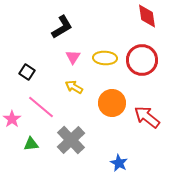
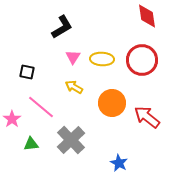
yellow ellipse: moved 3 px left, 1 px down
black square: rotated 21 degrees counterclockwise
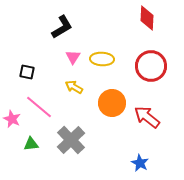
red diamond: moved 2 px down; rotated 10 degrees clockwise
red circle: moved 9 px right, 6 px down
pink line: moved 2 px left
pink star: rotated 12 degrees counterclockwise
blue star: moved 21 px right
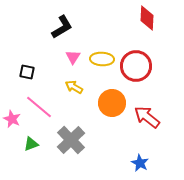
red circle: moved 15 px left
green triangle: rotated 14 degrees counterclockwise
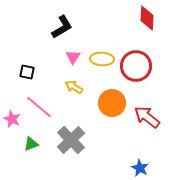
blue star: moved 5 px down
